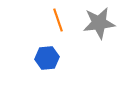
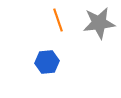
blue hexagon: moved 4 px down
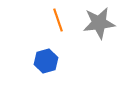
blue hexagon: moved 1 px left, 1 px up; rotated 10 degrees counterclockwise
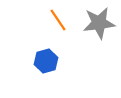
orange line: rotated 15 degrees counterclockwise
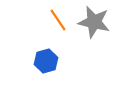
gray star: moved 5 px left, 1 px up; rotated 20 degrees clockwise
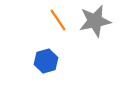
gray star: moved 1 px right, 1 px up; rotated 24 degrees counterclockwise
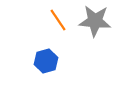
gray star: rotated 16 degrees clockwise
